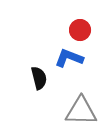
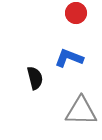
red circle: moved 4 px left, 17 px up
black semicircle: moved 4 px left
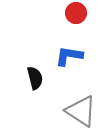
blue L-shape: moved 2 px up; rotated 12 degrees counterclockwise
gray triangle: rotated 32 degrees clockwise
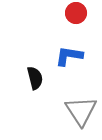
gray triangle: rotated 24 degrees clockwise
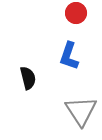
blue L-shape: rotated 80 degrees counterclockwise
black semicircle: moved 7 px left
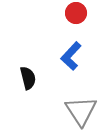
blue L-shape: moved 2 px right; rotated 24 degrees clockwise
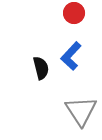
red circle: moved 2 px left
black semicircle: moved 13 px right, 10 px up
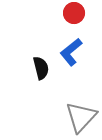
blue L-shape: moved 4 px up; rotated 8 degrees clockwise
gray triangle: moved 6 px down; rotated 16 degrees clockwise
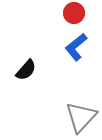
blue L-shape: moved 5 px right, 5 px up
black semicircle: moved 15 px left, 2 px down; rotated 55 degrees clockwise
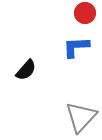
red circle: moved 11 px right
blue L-shape: rotated 36 degrees clockwise
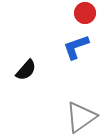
blue L-shape: rotated 16 degrees counterclockwise
gray triangle: rotated 12 degrees clockwise
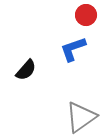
red circle: moved 1 px right, 2 px down
blue L-shape: moved 3 px left, 2 px down
